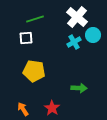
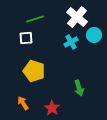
cyan circle: moved 1 px right
cyan cross: moved 3 px left
yellow pentagon: rotated 10 degrees clockwise
green arrow: rotated 70 degrees clockwise
orange arrow: moved 6 px up
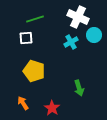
white cross: moved 1 px right; rotated 15 degrees counterclockwise
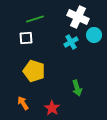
green arrow: moved 2 px left
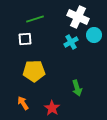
white square: moved 1 px left, 1 px down
yellow pentagon: rotated 20 degrees counterclockwise
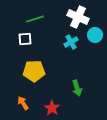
cyan circle: moved 1 px right
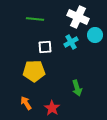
green line: rotated 24 degrees clockwise
white square: moved 20 px right, 8 px down
orange arrow: moved 3 px right
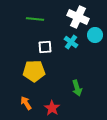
cyan cross: rotated 24 degrees counterclockwise
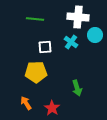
white cross: rotated 20 degrees counterclockwise
yellow pentagon: moved 2 px right, 1 px down
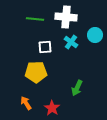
white cross: moved 12 px left
green arrow: rotated 42 degrees clockwise
